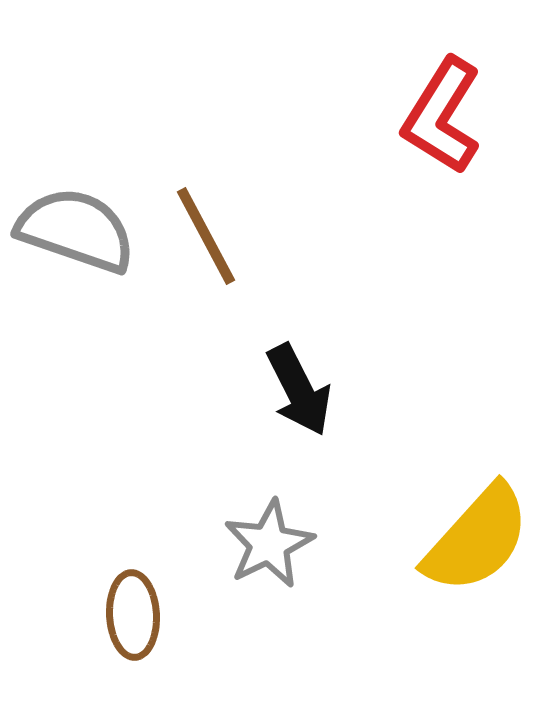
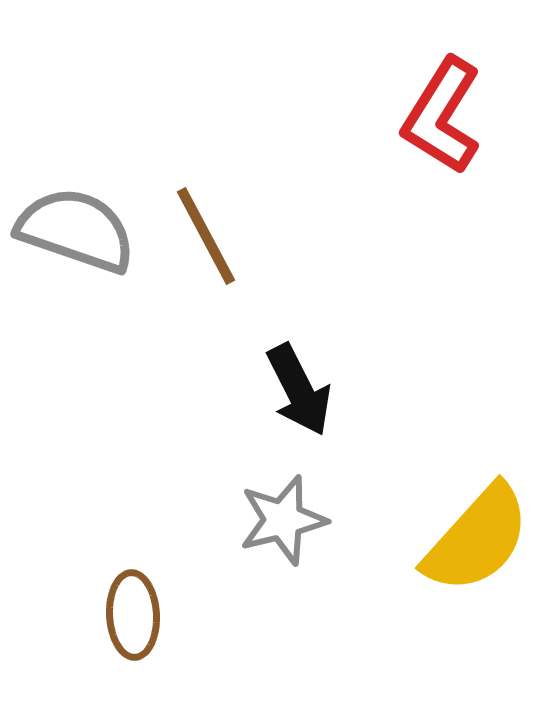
gray star: moved 14 px right, 24 px up; rotated 12 degrees clockwise
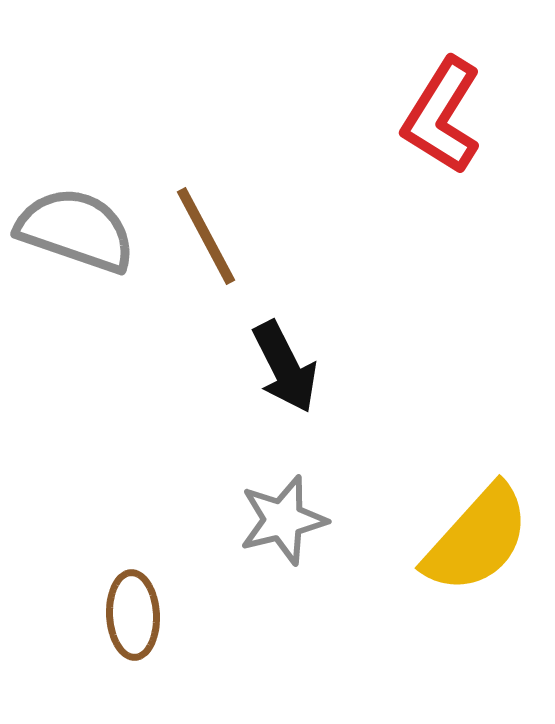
black arrow: moved 14 px left, 23 px up
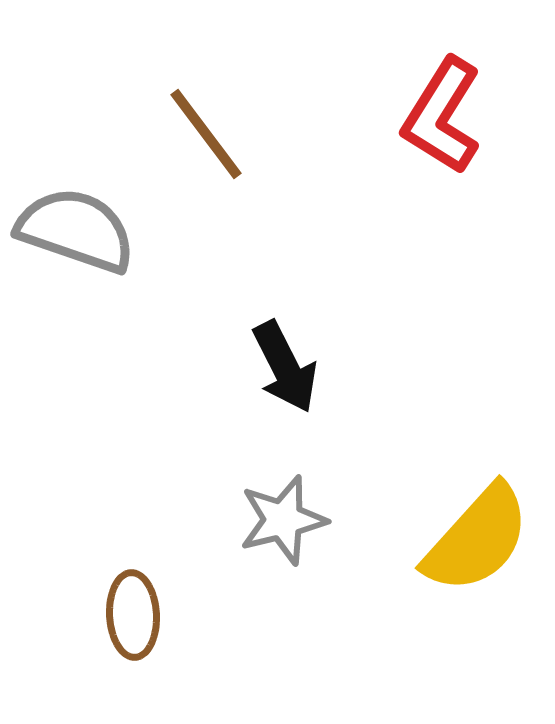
brown line: moved 102 px up; rotated 9 degrees counterclockwise
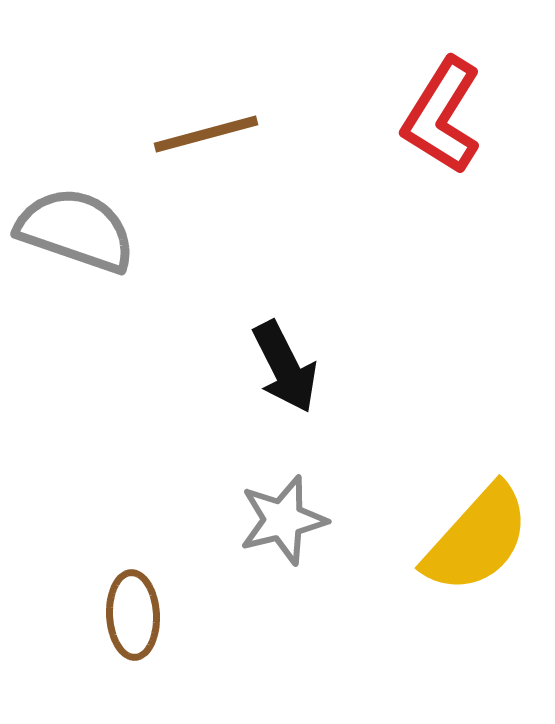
brown line: rotated 68 degrees counterclockwise
